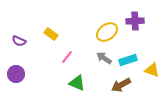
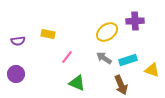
yellow rectangle: moved 3 px left; rotated 24 degrees counterclockwise
purple semicircle: moved 1 px left; rotated 32 degrees counterclockwise
brown arrow: rotated 84 degrees counterclockwise
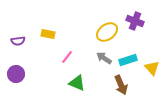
purple cross: rotated 24 degrees clockwise
yellow triangle: moved 2 px up; rotated 28 degrees clockwise
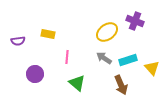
pink line: rotated 32 degrees counterclockwise
purple circle: moved 19 px right
green triangle: rotated 18 degrees clockwise
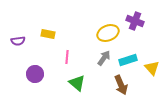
yellow ellipse: moved 1 px right, 1 px down; rotated 15 degrees clockwise
gray arrow: rotated 91 degrees clockwise
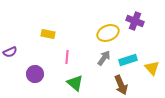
purple semicircle: moved 8 px left, 11 px down; rotated 16 degrees counterclockwise
green triangle: moved 2 px left
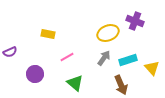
pink line: rotated 56 degrees clockwise
